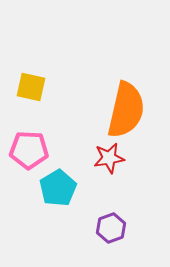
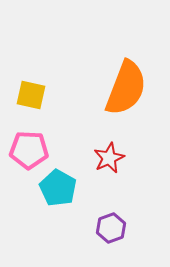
yellow square: moved 8 px down
orange semicircle: moved 22 px up; rotated 8 degrees clockwise
red star: rotated 16 degrees counterclockwise
cyan pentagon: rotated 12 degrees counterclockwise
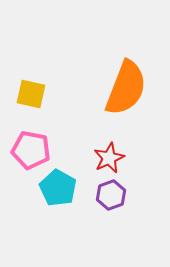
yellow square: moved 1 px up
pink pentagon: moved 2 px right; rotated 9 degrees clockwise
purple hexagon: moved 33 px up
